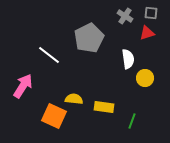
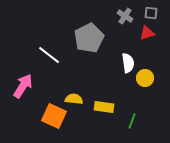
white semicircle: moved 4 px down
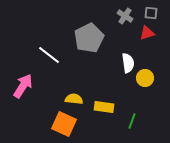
orange square: moved 10 px right, 8 px down
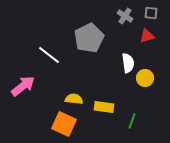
red triangle: moved 3 px down
pink arrow: rotated 20 degrees clockwise
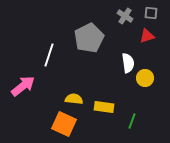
white line: rotated 70 degrees clockwise
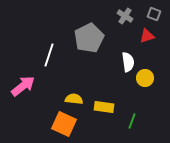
gray square: moved 3 px right, 1 px down; rotated 16 degrees clockwise
white semicircle: moved 1 px up
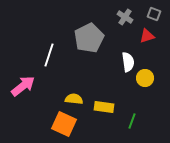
gray cross: moved 1 px down
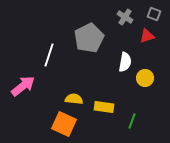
white semicircle: moved 3 px left; rotated 18 degrees clockwise
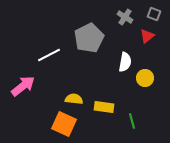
red triangle: rotated 21 degrees counterclockwise
white line: rotated 45 degrees clockwise
green line: rotated 35 degrees counterclockwise
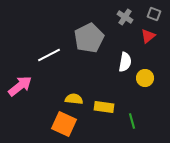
red triangle: moved 1 px right
pink arrow: moved 3 px left
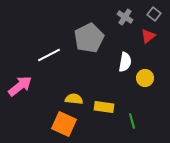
gray square: rotated 16 degrees clockwise
